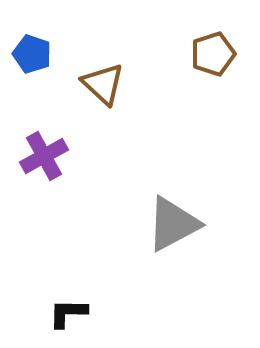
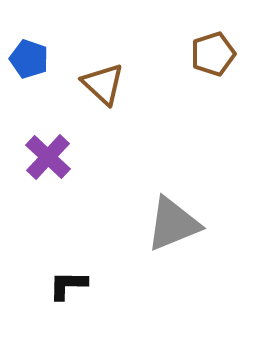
blue pentagon: moved 3 px left, 5 px down
purple cross: moved 4 px right, 1 px down; rotated 18 degrees counterclockwise
gray triangle: rotated 6 degrees clockwise
black L-shape: moved 28 px up
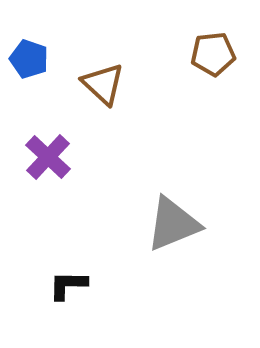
brown pentagon: rotated 12 degrees clockwise
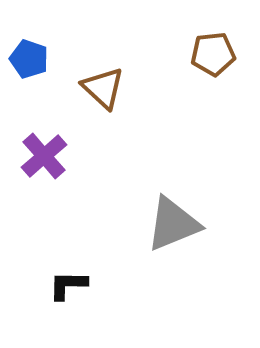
brown triangle: moved 4 px down
purple cross: moved 4 px left, 1 px up; rotated 6 degrees clockwise
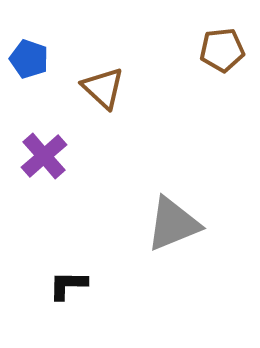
brown pentagon: moved 9 px right, 4 px up
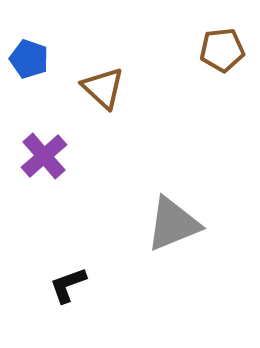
black L-shape: rotated 21 degrees counterclockwise
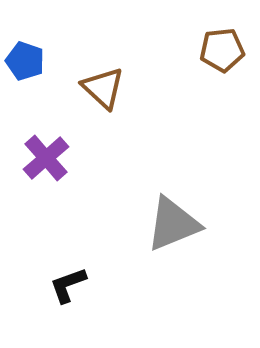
blue pentagon: moved 4 px left, 2 px down
purple cross: moved 2 px right, 2 px down
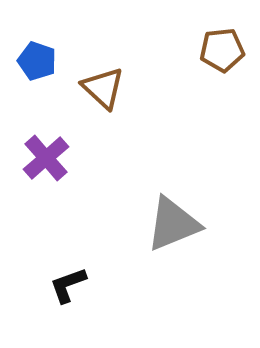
blue pentagon: moved 12 px right
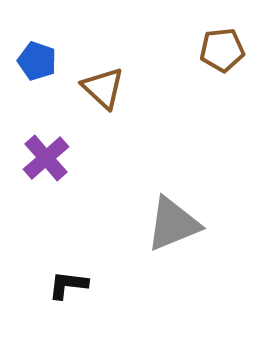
black L-shape: rotated 27 degrees clockwise
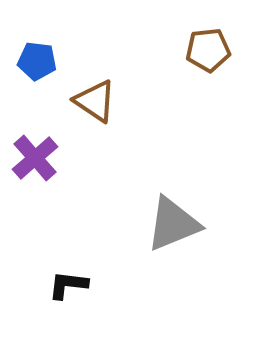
brown pentagon: moved 14 px left
blue pentagon: rotated 12 degrees counterclockwise
brown triangle: moved 8 px left, 13 px down; rotated 9 degrees counterclockwise
purple cross: moved 11 px left
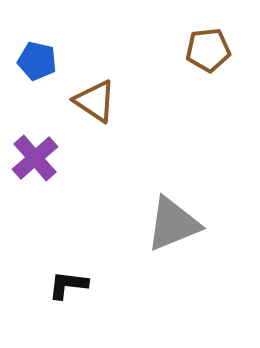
blue pentagon: rotated 6 degrees clockwise
